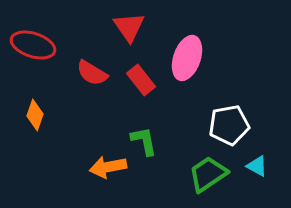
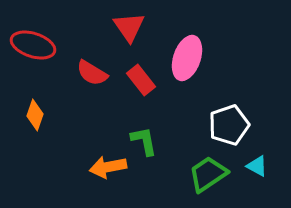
white pentagon: rotated 9 degrees counterclockwise
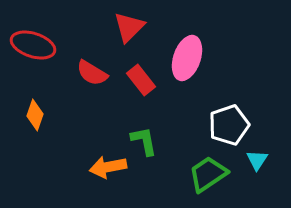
red triangle: rotated 20 degrees clockwise
cyan triangle: moved 6 px up; rotated 35 degrees clockwise
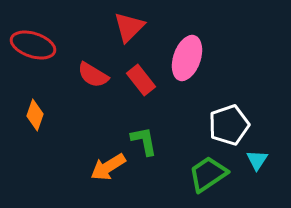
red semicircle: moved 1 px right, 2 px down
orange arrow: rotated 21 degrees counterclockwise
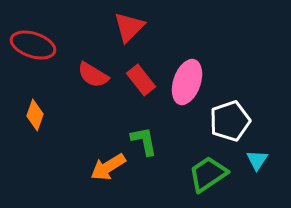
pink ellipse: moved 24 px down
white pentagon: moved 1 px right, 4 px up
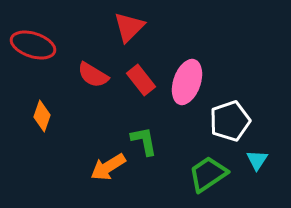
orange diamond: moved 7 px right, 1 px down
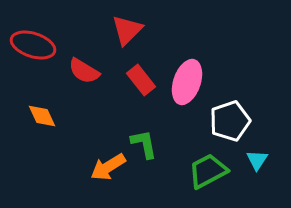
red triangle: moved 2 px left, 3 px down
red semicircle: moved 9 px left, 4 px up
orange diamond: rotated 44 degrees counterclockwise
green L-shape: moved 3 px down
green trapezoid: moved 3 px up; rotated 6 degrees clockwise
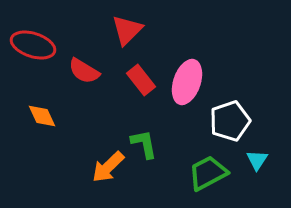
orange arrow: rotated 12 degrees counterclockwise
green trapezoid: moved 2 px down
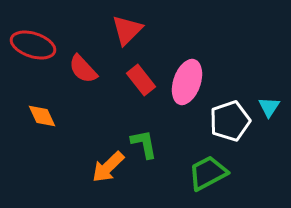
red semicircle: moved 1 px left, 2 px up; rotated 16 degrees clockwise
cyan triangle: moved 12 px right, 53 px up
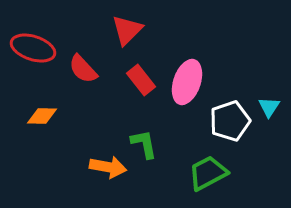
red ellipse: moved 3 px down
orange diamond: rotated 64 degrees counterclockwise
orange arrow: rotated 126 degrees counterclockwise
